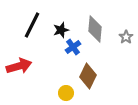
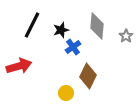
gray diamond: moved 2 px right, 3 px up
gray star: moved 1 px up
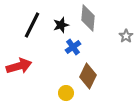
gray diamond: moved 9 px left, 8 px up
black star: moved 5 px up
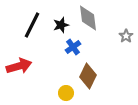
gray diamond: rotated 12 degrees counterclockwise
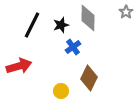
gray diamond: rotated 8 degrees clockwise
gray star: moved 24 px up
brown diamond: moved 1 px right, 2 px down
yellow circle: moved 5 px left, 2 px up
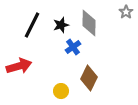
gray diamond: moved 1 px right, 5 px down
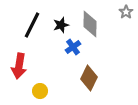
gray diamond: moved 1 px right, 1 px down
red arrow: rotated 115 degrees clockwise
yellow circle: moved 21 px left
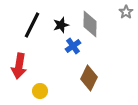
blue cross: moved 1 px up
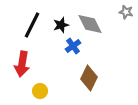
gray star: rotated 24 degrees counterclockwise
gray diamond: rotated 28 degrees counterclockwise
red arrow: moved 3 px right, 2 px up
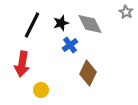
gray star: rotated 16 degrees clockwise
black star: moved 2 px up
blue cross: moved 3 px left, 1 px up
brown diamond: moved 1 px left, 5 px up
yellow circle: moved 1 px right, 1 px up
